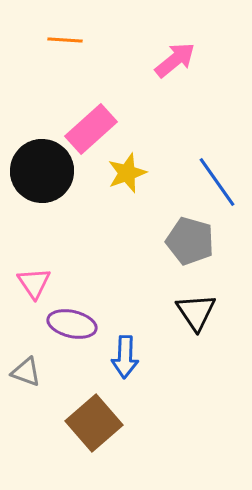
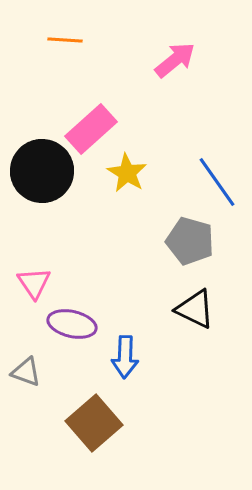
yellow star: rotated 21 degrees counterclockwise
black triangle: moved 1 px left, 3 px up; rotated 30 degrees counterclockwise
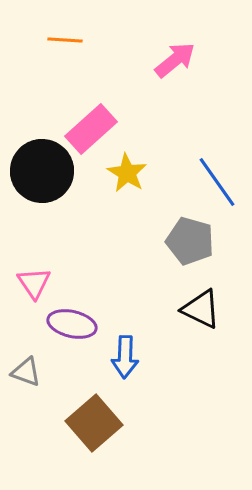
black triangle: moved 6 px right
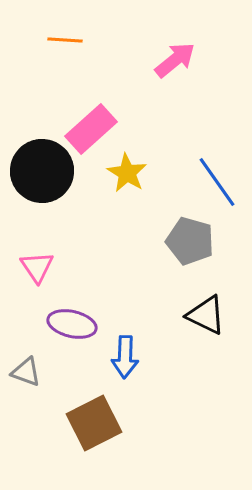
pink triangle: moved 3 px right, 16 px up
black triangle: moved 5 px right, 6 px down
brown square: rotated 14 degrees clockwise
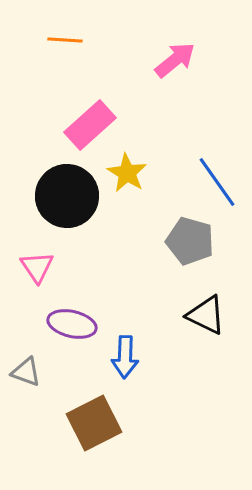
pink rectangle: moved 1 px left, 4 px up
black circle: moved 25 px right, 25 px down
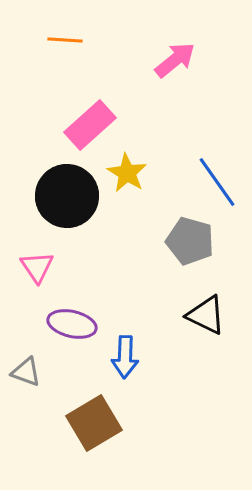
brown square: rotated 4 degrees counterclockwise
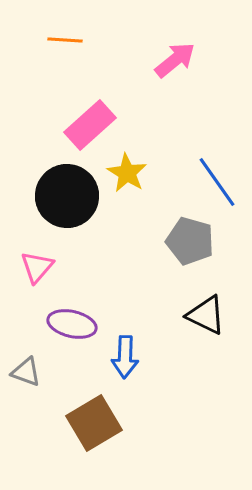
pink triangle: rotated 15 degrees clockwise
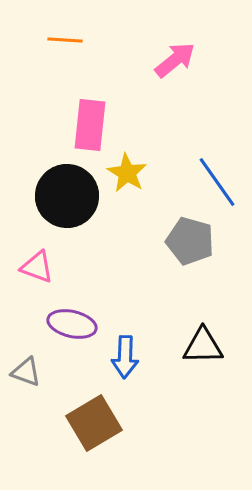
pink rectangle: rotated 42 degrees counterclockwise
pink triangle: rotated 51 degrees counterclockwise
black triangle: moved 3 px left, 31 px down; rotated 27 degrees counterclockwise
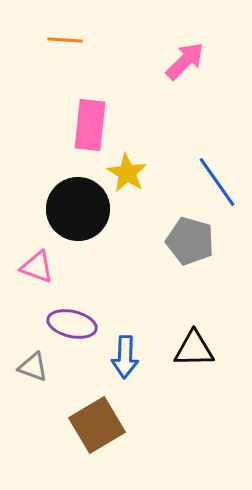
pink arrow: moved 10 px right, 1 px down; rotated 6 degrees counterclockwise
black circle: moved 11 px right, 13 px down
black triangle: moved 9 px left, 3 px down
gray triangle: moved 7 px right, 5 px up
brown square: moved 3 px right, 2 px down
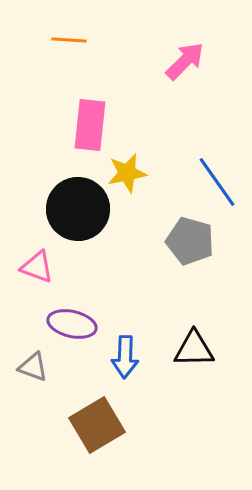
orange line: moved 4 px right
yellow star: rotated 30 degrees clockwise
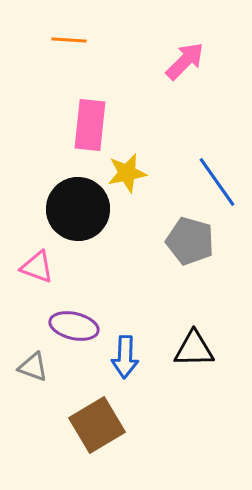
purple ellipse: moved 2 px right, 2 px down
